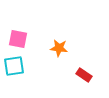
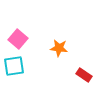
pink square: rotated 30 degrees clockwise
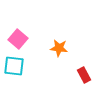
cyan square: rotated 15 degrees clockwise
red rectangle: rotated 28 degrees clockwise
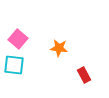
cyan square: moved 1 px up
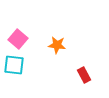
orange star: moved 2 px left, 3 px up
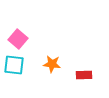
orange star: moved 5 px left, 19 px down
red rectangle: rotated 63 degrees counterclockwise
